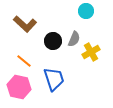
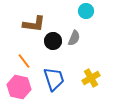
brown L-shape: moved 9 px right; rotated 35 degrees counterclockwise
gray semicircle: moved 1 px up
yellow cross: moved 26 px down
orange line: rotated 14 degrees clockwise
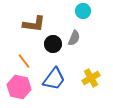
cyan circle: moved 3 px left
black circle: moved 3 px down
blue trapezoid: rotated 55 degrees clockwise
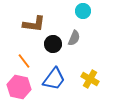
yellow cross: moved 1 px left, 1 px down; rotated 30 degrees counterclockwise
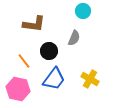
black circle: moved 4 px left, 7 px down
pink hexagon: moved 1 px left, 2 px down
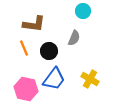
orange line: moved 13 px up; rotated 14 degrees clockwise
pink hexagon: moved 8 px right
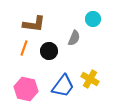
cyan circle: moved 10 px right, 8 px down
orange line: rotated 42 degrees clockwise
blue trapezoid: moved 9 px right, 7 px down
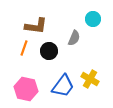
brown L-shape: moved 2 px right, 2 px down
